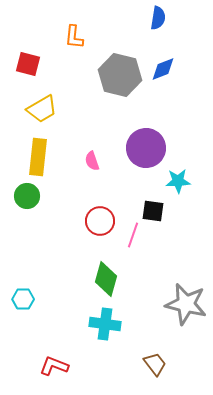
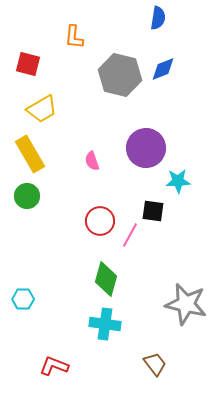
yellow rectangle: moved 8 px left, 3 px up; rotated 36 degrees counterclockwise
pink line: moved 3 px left; rotated 10 degrees clockwise
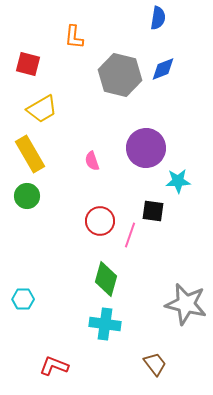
pink line: rotated 10 degrees counterclockwise
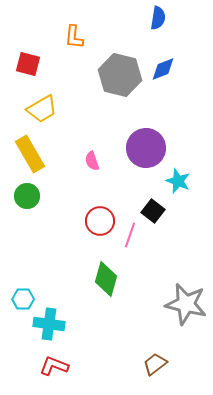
cyan star: rotated 25 degrees clockwise
black square: rotated 30 degrees clockwise
cyan cross: moved 56 px left
brown trapezoid: rotated 90 degrees counterclockwise
